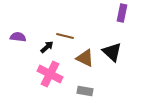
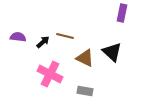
black arrow: moved 4 px left, 5 px up
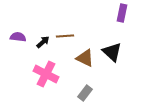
brown line: rotated 18 degrees counterclockwise
pink cross: moved 4 px left
gray rectangle: moved 2 px down; rotated 63 degrees counterclockwise
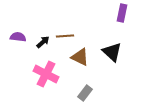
brown triangle: moved 5 px left, 1 px up
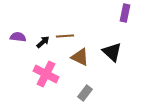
purple rectangle: moved 3 px right
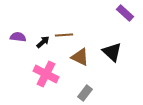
purple rectangle: rotated 60 degrees counterclockwise
brown line: moved 1 px left, 1 px up
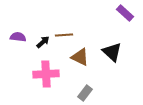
pink cross: rotated 30 degrees counterclockwise
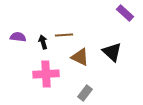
black arrow: rotated 64 degrees counterclockwise
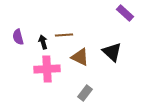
purple semicircle: rotated 112 degrees counterclockwise
pink cross: moved 1 px right, 5 px up
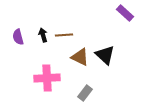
black arrow: moved 7 px up
black triangle: moved 7 px left, 3 px down
pink cross: moved 9 px down
